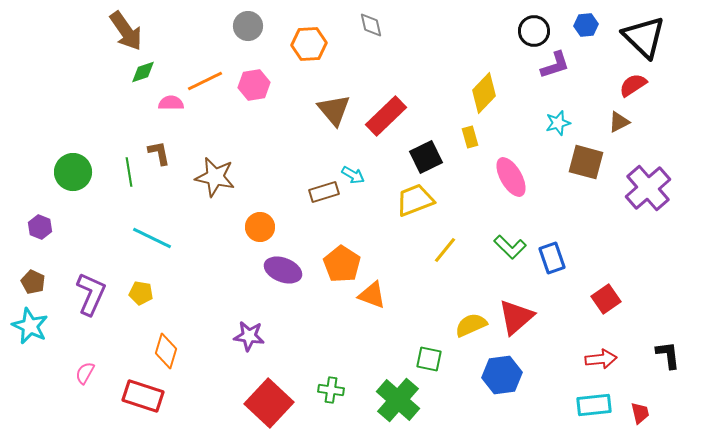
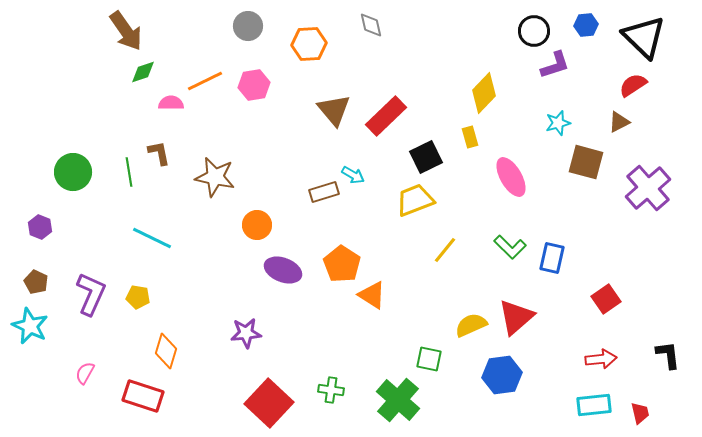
orange circle at (260, 227): moved 3 px left, 2 px up
blue rectangle at (552, 258): rotated 32 degrees clockwise
brown pentagon at (33, 282): moved 3 px right
yellow pentagon at (141, 293): moved 3 px left, 4 px down
orange triangle at (372, 295): rotated 12 degrees clockwise
purple star at (249, 336): moved 3 px left, 3 px up; rotated 12 degrees counterclockwise
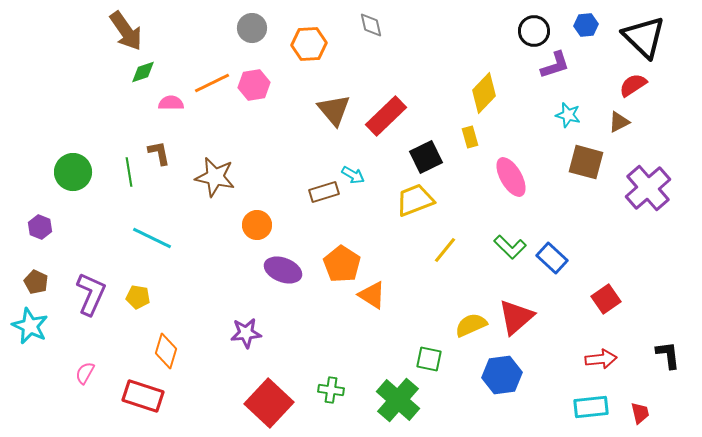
gray circle at (248, 26): moved 4 px right, 2 px down
orange line at (205, 81): moved 7 px right, 2 px down
cyan star at (558, 123): moved 10 px right, 8 px up; rotated 30 degrees clockwise
blue rectangle at (552, 258): rotated 60 degrees counterclockwise
cyan rectangle at (594, 405): moved 3 px left, 2 px down
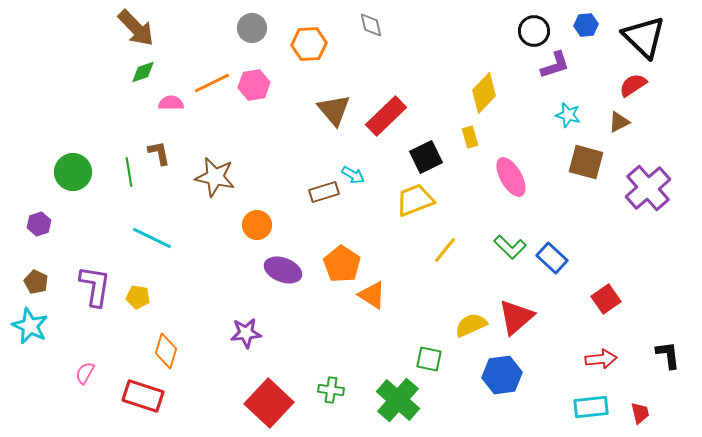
brown arrow at (126, 31): moved 10 px right, 3 px up; rotated 9 degrees counterclockwise
purple hexagon at (40, 227): moved 1 px left, 3 px up; rotated 20 degrees clockwise
purple L-shape at (91, 294): moved 4 px right, 8 px up; rotated 15 degrees counterclockwise
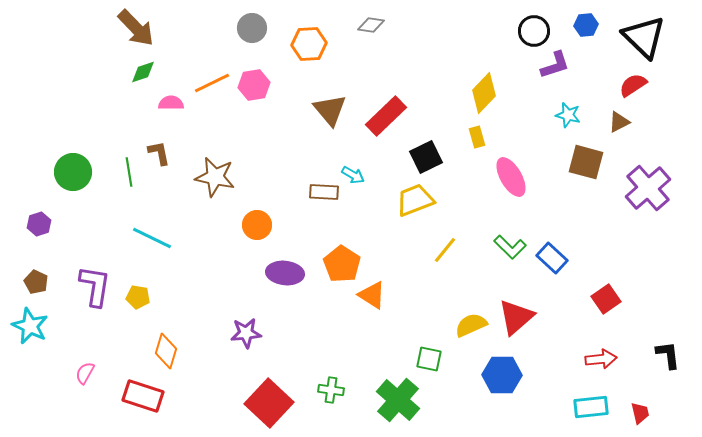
gray diamond at (371, 25): rotated 68 degrees counterclockwise
brown triangle at (334, 110): moved 4 px left
yellow rectangle at (470, 137): moved 7 px right
brown rectangle at (324, 192): rotated 20 degrees clockwise
purple ellipse at (283, 270): moved 2 px right, 3 px down; rotated 15 degrees counterclockwise
blue hexagon at (502, 375): rotated 9 degrees clockwise
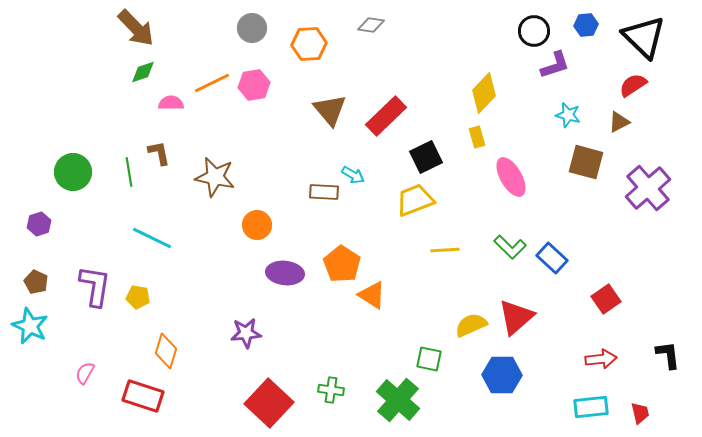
yellow line at (445, 250): rotated 48 degrees clockwise
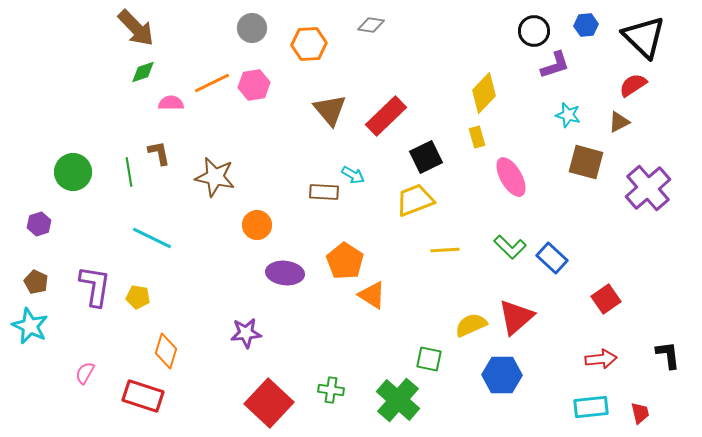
orange pentagon at (342, 264): moved 3 px right, 3 px up
